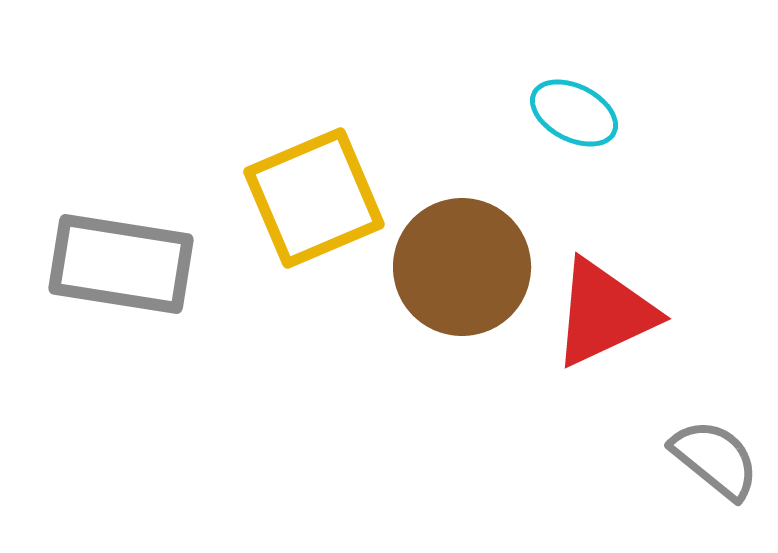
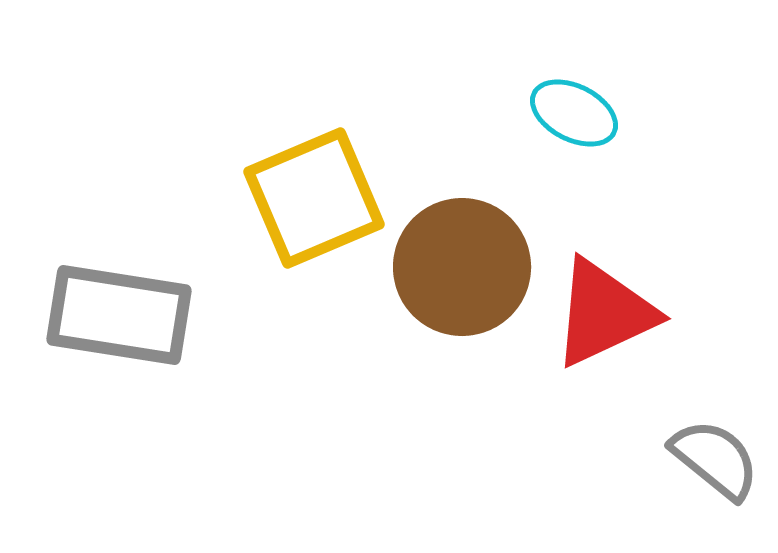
gray rectangle: moved 2 px left, 51 px down
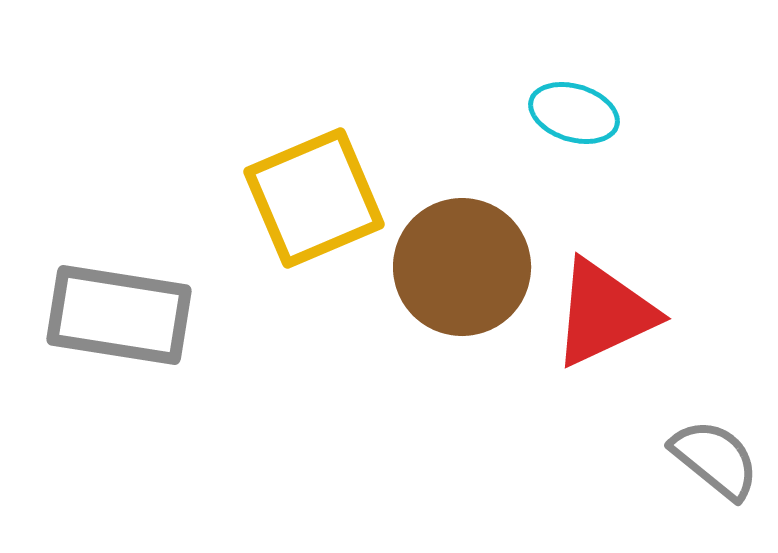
cyan ellipse: rotated 10 degrees counterclockwise
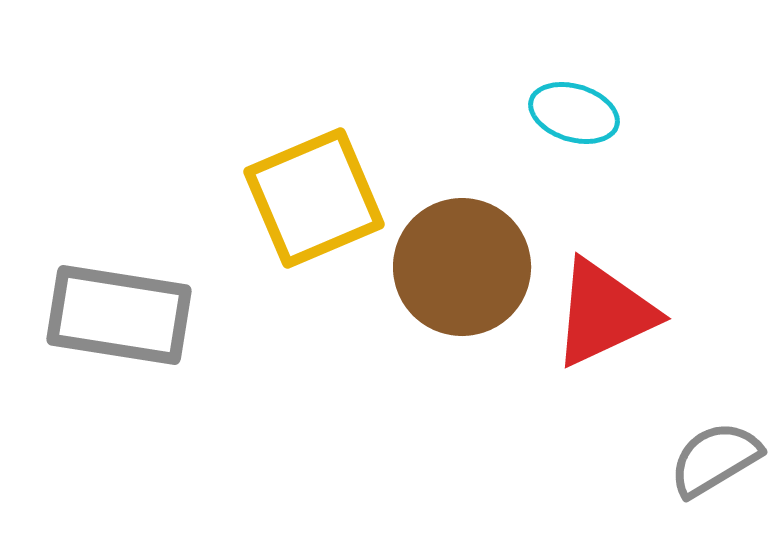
gray semicircle: rotated 70 degrees counterclockwise
